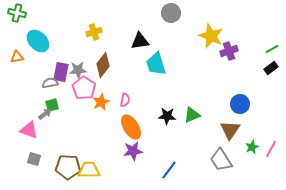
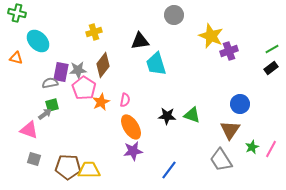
gray circle: moved 3 px right, 2 px down
orange triangle: moved 1 px left, 1 px down; rotated 24 degrees clockwise
green triangle: rotated 42 degrees clockwise
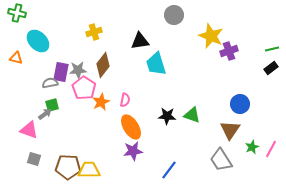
green line: rotated 16 degrees clockwise
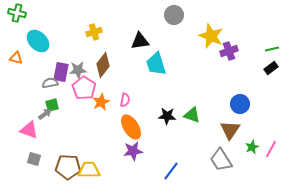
blue line: moved 2 px right, 1 px down
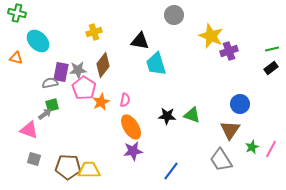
black triangle: rotated 18 degrees clockwise
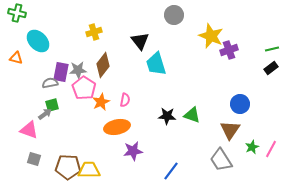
black triangle: rotated 42 degrees clockwise
purple cross: moved 1 px up
orange ellipse: moved 14 px left; rotated 70 degrees counterclockwise
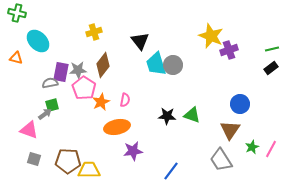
gray circle: moved 1 px left, 50 px down
brown pentagon: moved 6 px up
